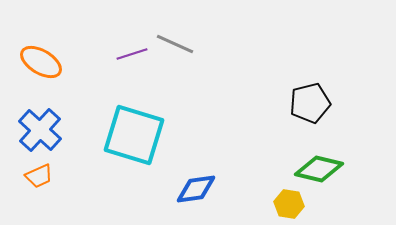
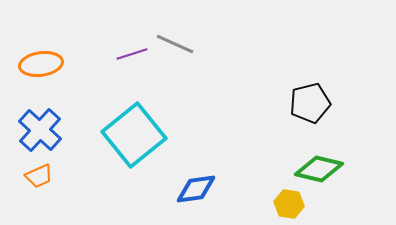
orange ellipse: moved 2 px down; rotated 39 degrees counterclockwise
cyan square: rotated 34 degrees clockwise
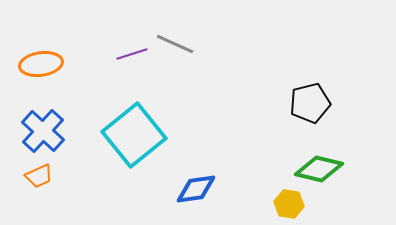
blue cross: moved 3 px right, 1 px down
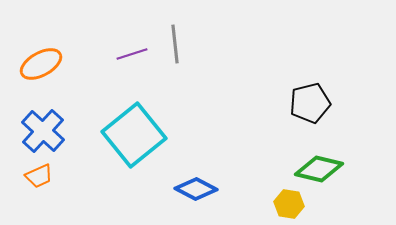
gray line: rotated 60 degrees clockwise
orange ellipse: rotated 21 degrees counterclockwise
blue diamond: rotated 36 degrees clockwise
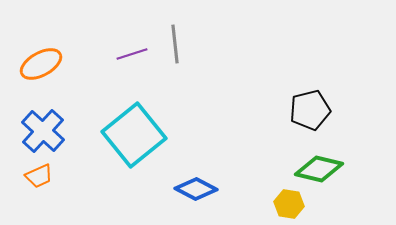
black pentagon: moved 7 px down
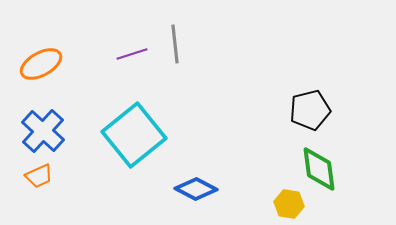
green diamond: rotated 69 degrees clockwise
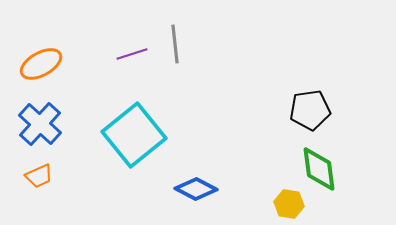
black pentagon: rotated 6 degrees clockwise
blue cross: moved 3 px left, 7 px up
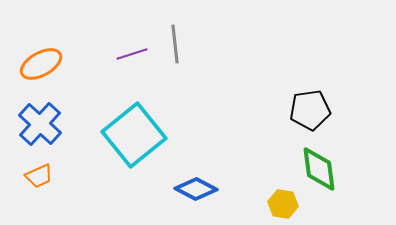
yellow hexagon: moved 6 px left
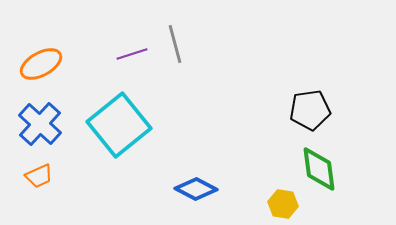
gray line: rotated 9 degrees counterclockwise
cyan square: moved 15 px left, 10 px up
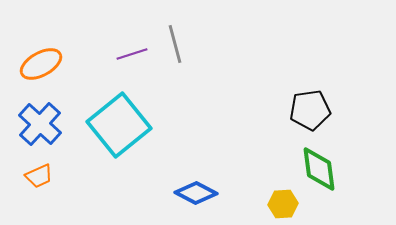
blue diamond: moved 4 px down
yellow hexagon: rotated 12 degrees counterclockwise
